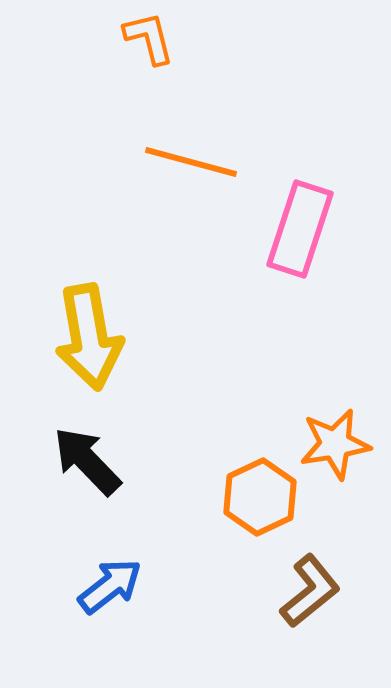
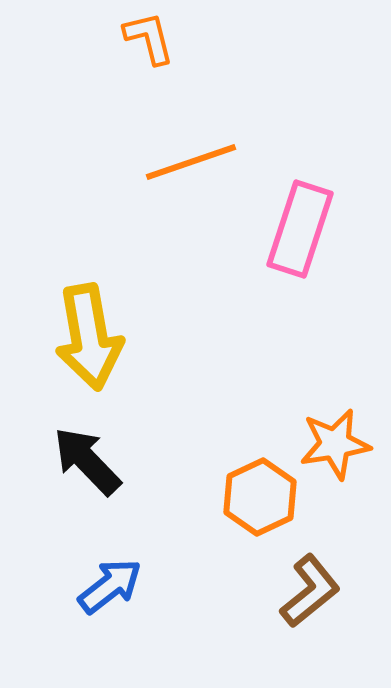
orange line: rotated 34 degrees counterclockwise
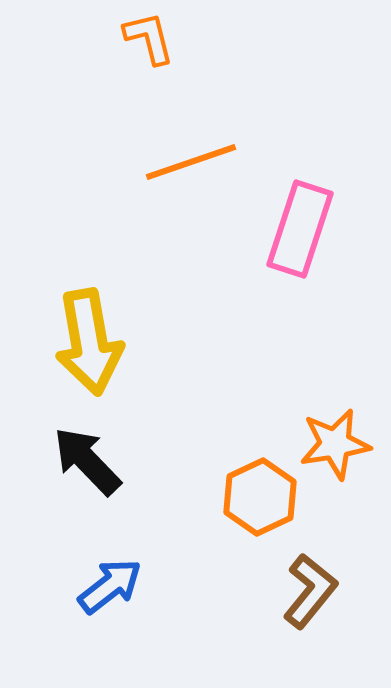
yellow arrow: moved 5 px down
brown L-shape: rotated 12 degrees counterclockwise
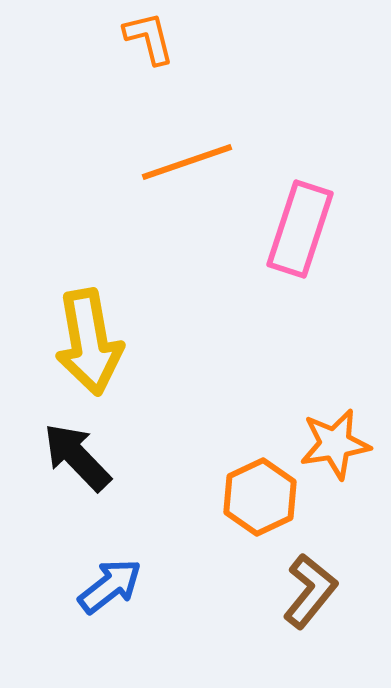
orange line: moved 4 px left
black arrow: moved 10 px left, 4 px up
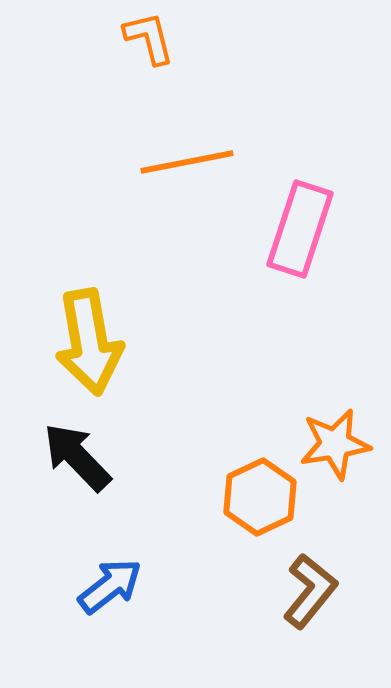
orange line: rotated 8 degrees clockwise
